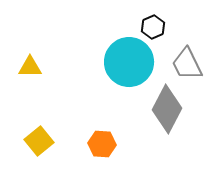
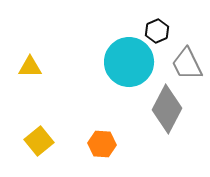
black hexagon: moved 4 px right, 4 px down
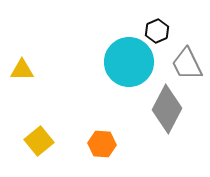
yellow triangle: moved 8 px left, 3 px down
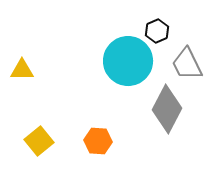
cyan circle: moved 1 px left, 1 px up
orange hexagon: moved 4 px left, 3 px up
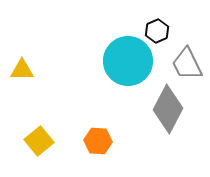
gray diamond: moved 1 px right
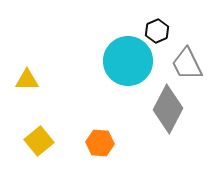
yellow triangle: moved 5 px right, 10 px down
orange hexagon: moved 2 px right, 2 px down
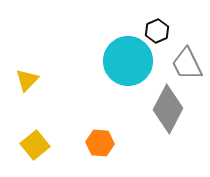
yellow triangle: rotated 45 degrees counterclockwise
yellow square: moved 4 px left, 4 px down
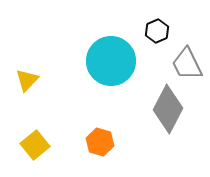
cyan circle: moved 17 px left
orange hexagon: moved 1 px up; rotated 12 degrees clockwise
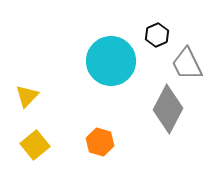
black hexagon: moved 4 px down
yellow triangle: moved 16 px down
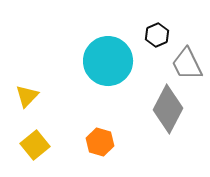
cyan circle: moved 3 px left
